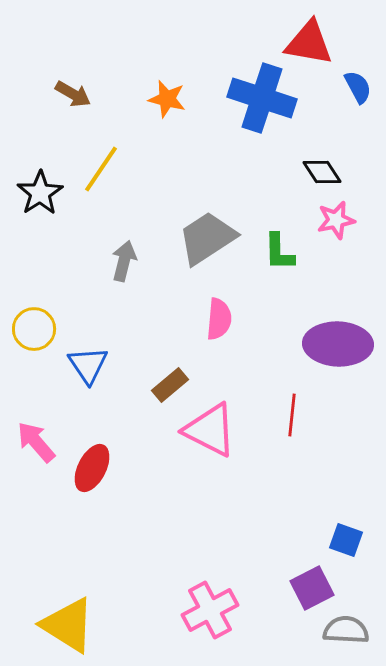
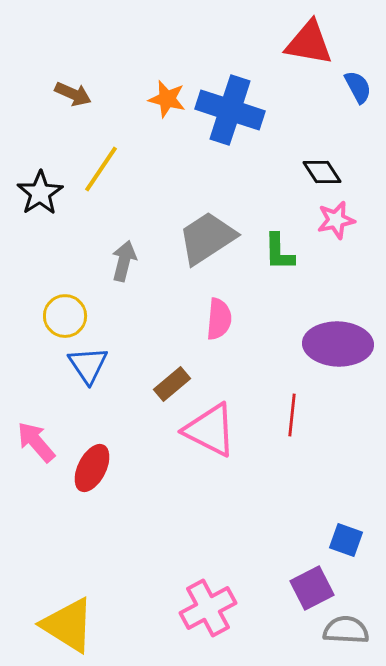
brown arrow: rotated 6 degrees counterclockwise
blue cross: moved 32 px left, 12 px down
yellow circle: moved 31 px right, 13 px up
brown rectangle: moved 2 px right, 1 px up
pink cross: moved 2 px left, 2 px up
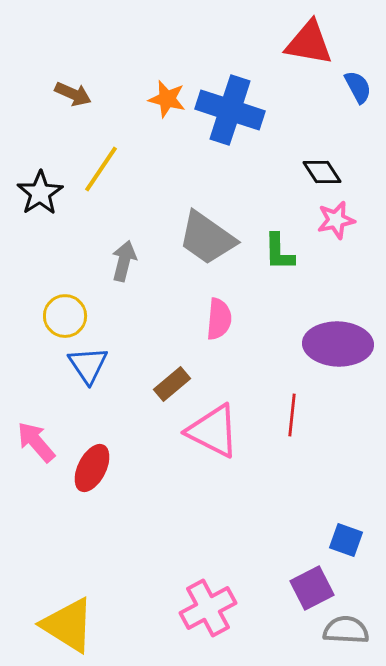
gray trapezoid: rotated 112 degrees counterclockwise
pink triangle: moved 3 px right, 1 px down
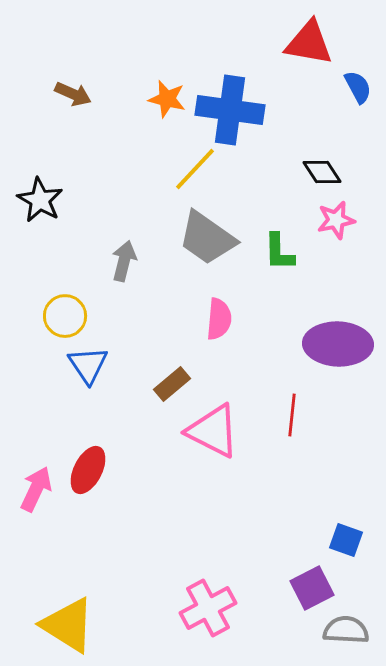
blue cross: rotated 10 degrees counterclockwise
yellow line: moved 94 px right; rotated 9 degrees clockwise
black star: moved 7 px down; rotated 9 degrees counterclockwise
pink arrow: moved 47 px down; rotated 66 degrees clockwise
red ellipse: moved 4 px left, 2 px down
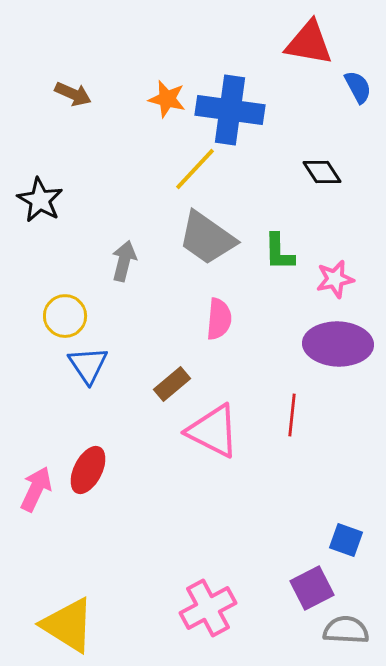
pink star: moved 1 px left, 59 px down
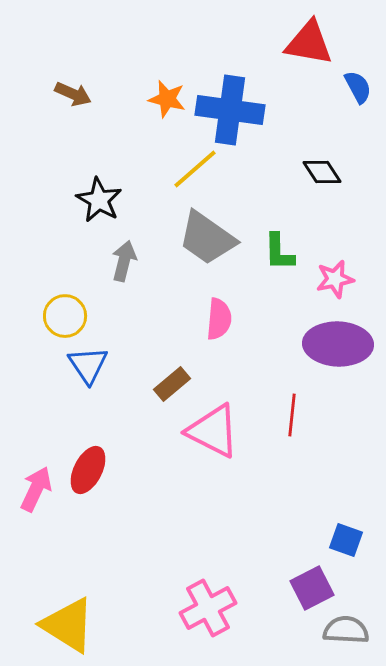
yellow line: rotated 6 degrees clockwise
black star: moved 59 px right
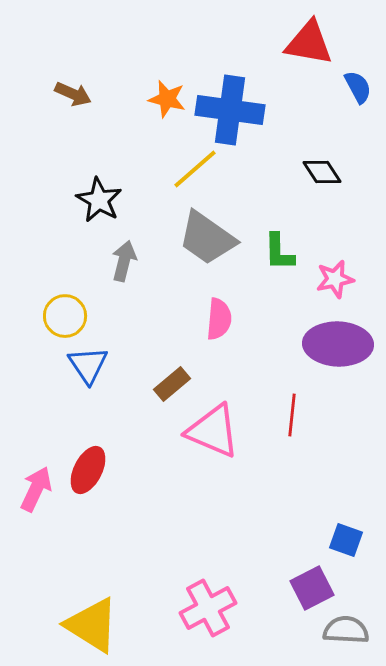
pink triangle: rotated 4 degrees counterclockwise
yellow triangle: moved 24 px right
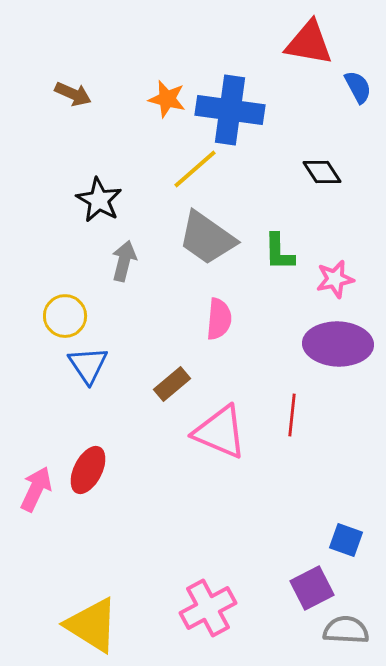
pink triangle: moved 7 px right, 1 px down
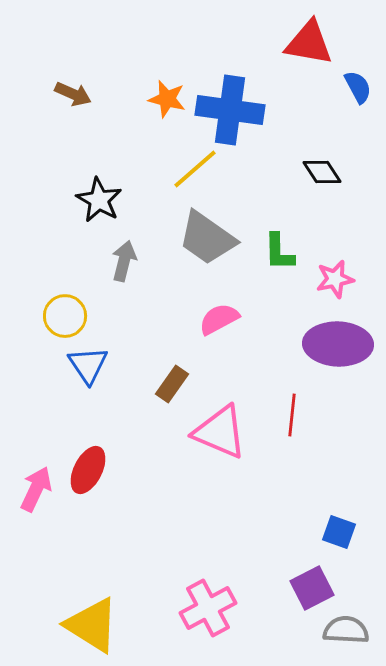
pink semicircle: rotated 123 degrees counterclockwise
brown rectangle: rotated 15 degrees counterclockwise
blue square: moved 7 px left, 8 px up
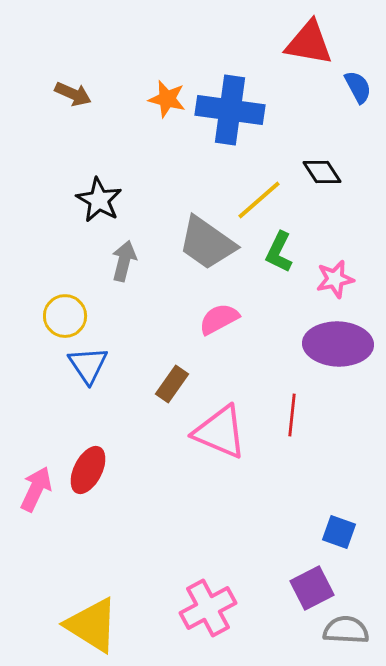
yellow line: moved 64 px right, 31 px down
gray trapezoid: moved 5 px down
green L-shape: rotated 27 degrees clockwise
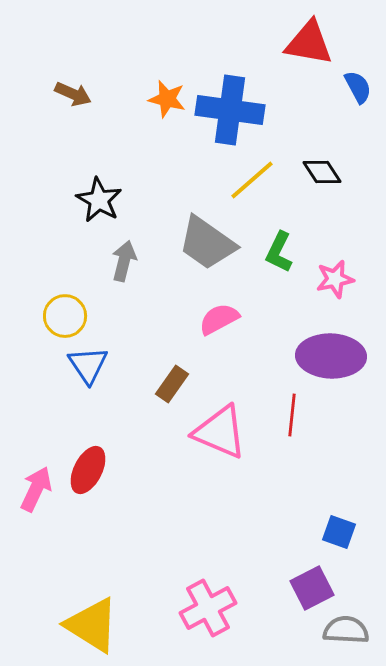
yellow line: moved 7 px left, 20 px up
purple ellipse: moved 7 px left, 12 px down
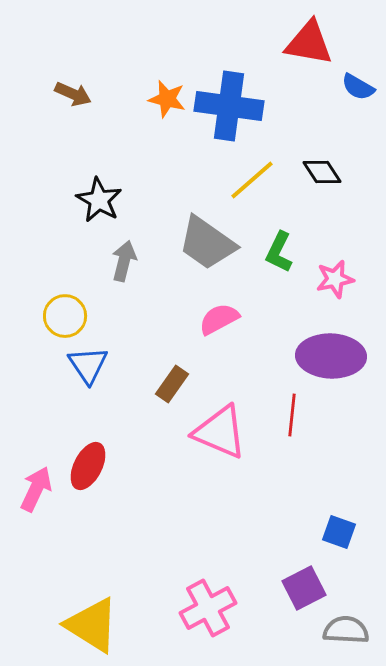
blue semicircle: rotated 148 degrees clockwise
blue cross: moved 1 px left, 4 px up
red ellipse: moved 4 px up
purple square: moved 8 px left
